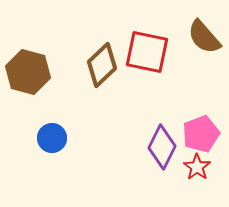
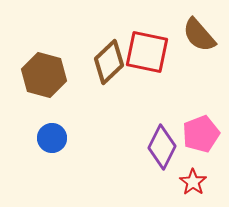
brown semicircle: moved 5 px left, 2 px up
brown diamond: moved 7 px right, 3 px up
brown hexagon: moved 16 px right, 3 px down
red star: moved 4 px left, 15 px down
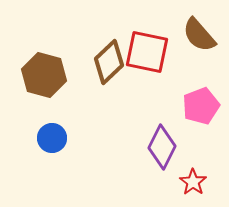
pink pentagon: moved 28 px up
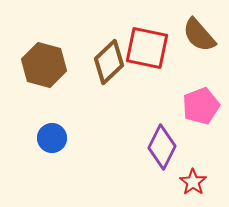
red square: moved 4 px up
brown hexagon: moved 10 px up
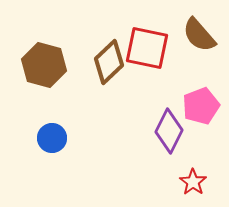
purple diamond: moved 7 px right, 16 px up
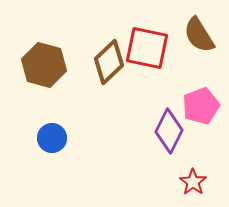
brown semicircle: rotated 9 degrees clockwise
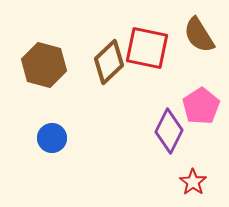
pink pentagon: rotated 12 degrees counterclockwise
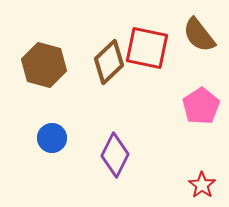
brown semicircle: rotated 6 degrees counterclockwise
purple diamond: moved 54 px left, 24 px down
red star: moved 9 px right, 3 px down
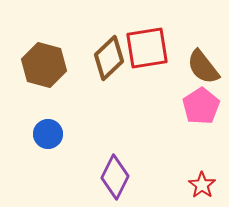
brown semicircle: moved 4 px right, 32 px down
red square: rotated 21 degrees counterclockwise
brown diamond: moved 4 px up
blue circle: moved 4 px left, 4 px up
purple diamond: moved 22 px down
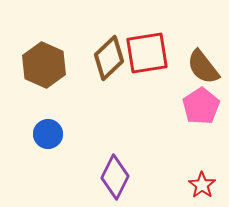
red square: moved 5 px down
brown hexagon: rotated 9 degrees clockwise
